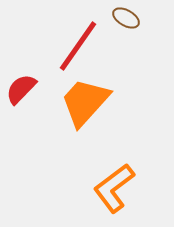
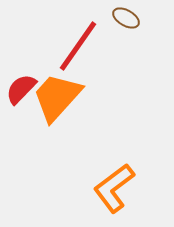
orange trapezoid: moved 28 px left, 5 px up
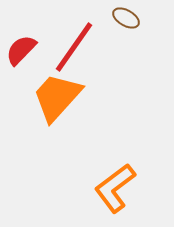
red line: moved 4 px left, 1 px down
red semicircle: moved 39 px up
orange L-shape: moved 1 px right
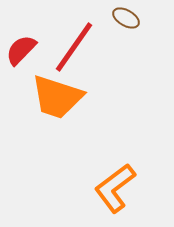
orange trapezoid: rotated 114 degrees counterclockwise
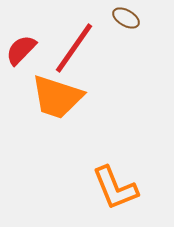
red line: moved 1 px down
orange L-shape: rotated 75 degrees counterclockwise
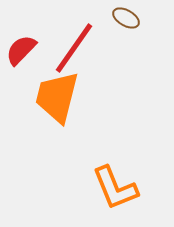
orange trapezoid: rotated 86 degrees clockwise
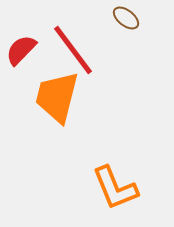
brown ellipse: rotated 8 degrees clockwise
red line: moved 1 px left, 2 px down; rotated 72 degrees counterclockwise
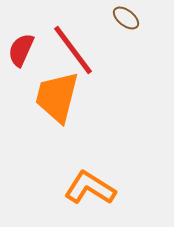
red semicircle: rotated 20 degrees counterclockwise
orange L-shape: moved 25 px left; rotated 144 degrees clockwise
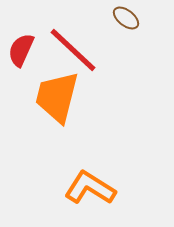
red line: rotated 10 degrees counterclockwise
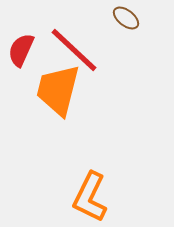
red line: moved 1 px right
orange trapezoid: moved 1 px right, 7 px up
orange L-shape: moved 9 px down; rotated 96 degrees counterclockwise
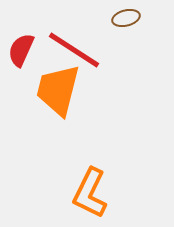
brown ellipse: rotated 52 degrees counterclockwise
red line: rotated 10 degrees counterclockwise
orange L-shape: moved 4 px up
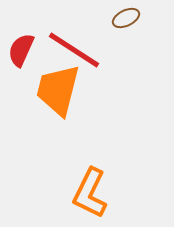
brown ellipse: rotated 12 degrees counterclockwise
